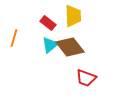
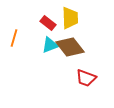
yellow trapezoid: moved 3 px left, 2 px down
cyan triangle: rotated 18 degrees clockwise
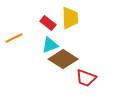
orange line: rotated 48 degrees clockwise
brown diamond: moved 7 px left, 12 px down; rotated 20 degrees counterclockwise
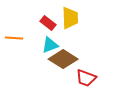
orange line: rotated 30 degrees clockwise
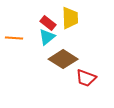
cyan triangle: moved 3 px left, 8 px up; rotated 18 degrees counterclockwise
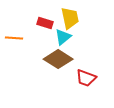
yellow trapezoid: rotated 10 degrees counterclockwise
red rectangle: moved 3 px left; rotated 21 degrees counterclockwise
cyan triangle: moved 16 px right
brown diamond: moved 5 px left
